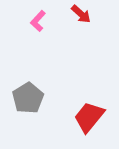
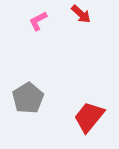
pink L-shape: rotated 20 degrees clockwise
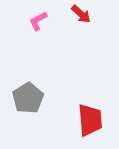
red trapezoid: moved 1 px right, 3 px down; rotated 136 degrees clockwise
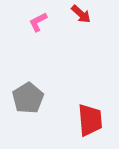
pink L-shape: moved 1 px down
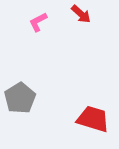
gray pentagon: moved 8 px left
red trapezoid: moved 3 px right, 1 px up; rotated 68 degrees counterclockwise
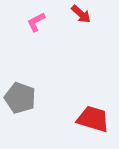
pink L-shape: moved 2 px left
gray pentagon: rotated 20 degrees counterclockwise
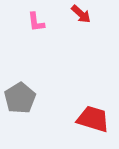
pink L-shape: rotated 70 degrees counterclockwise
gray pentagon: rotated 20 degrees clockwise
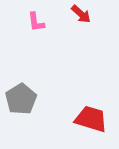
gray pentagon: moved 1 px right, 1 px down
red trapezoid: moved 2 px left
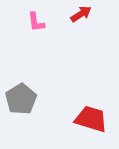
red arrow: rotated 75 degrees counterclockwise
